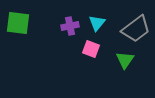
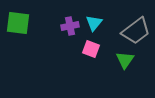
cyan triangle: moved 3 px left
gray trapezoid: moved 2 px down
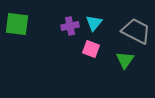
green square: moved 1 px left, 1 px down
gray trapezoid: rotated 116 degrees counterclockwise
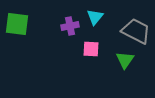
cyan triangle: moved 1 px right, 6 px up
pink square: rotated 18 degrees counterclockwise
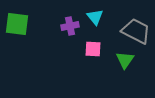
cyan triangle: rotated 18 degrees counterclockwise
pink square: moved 2 px right
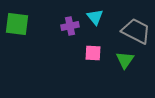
pink square: moved 4 px down
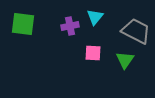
cyan triangle: rotated 18 degrees clockwise
green square: moved 6 px right
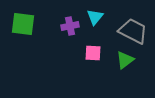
gray trapezoid: moved 3 px left
green triangle: rotated 18 degrees clockwise
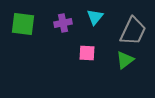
purple cross: moved 7 px left, 3 px up
gray trapezoid: rotated 88 degrees clockwise
pink square: moved 6 px left
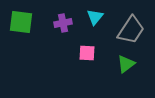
green square: moved 2 px left, 2 px up
gray trapezoid: moved 2 px left, 1 px up; rotated 8 degrees clockwise
green triangle: moved 1 px right, 4 px down
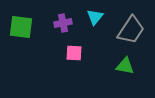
green square: moved 5 px down
pink square: moved 13 px left
green triangle: moved 1 px left, 2 px down; rotated 48 degrees clockwise
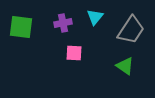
green triangle: rotated 24 degrees clockwise
